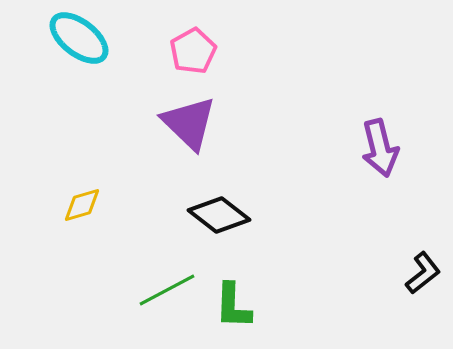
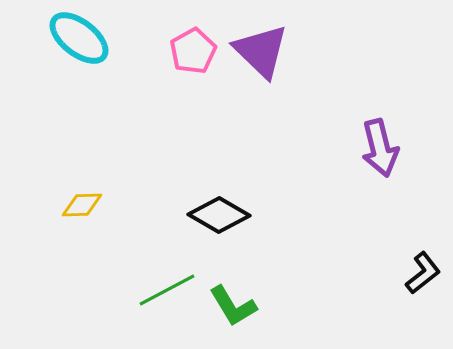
purple triangle: moved 72 px right, 72 px up
yellow diamond: rotated 15 degrees clockwise
black diamond: rotated 8 degrees counterclockwise
green L-shape: rotated 33 degrees counterclockwise
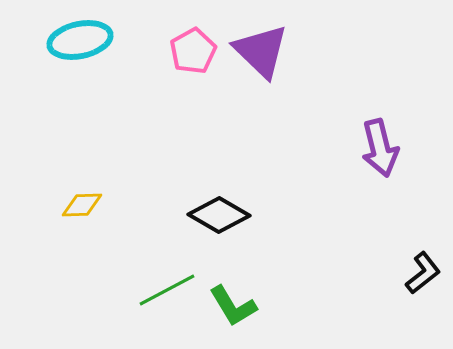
cyan ellipse: moved 1 px right, 2 px down; rotated 50 degrees counterclockwise
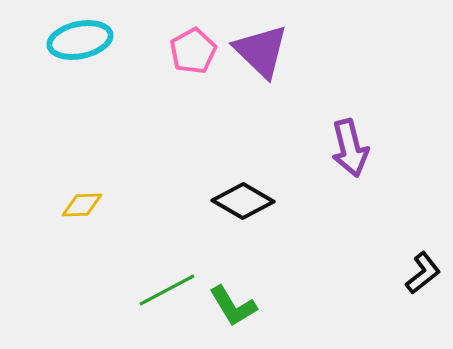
purple arrow: moved 30 px left
black diamond: moved 24 px right, 14 px up
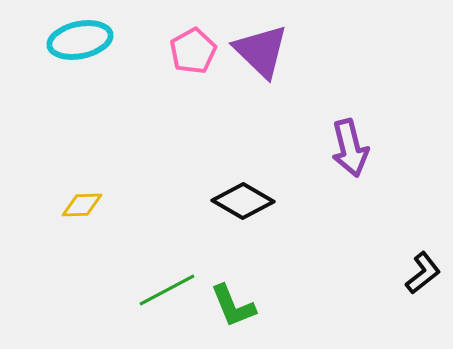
green L-shape: rotated 9 degrees clockwise
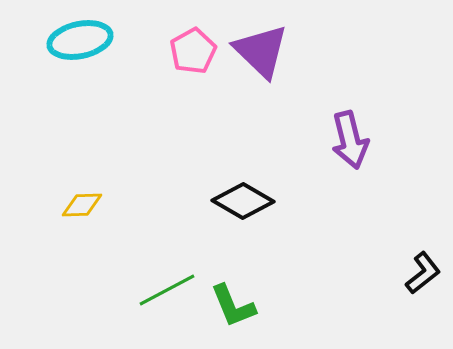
purple arrow: moved 8 px up
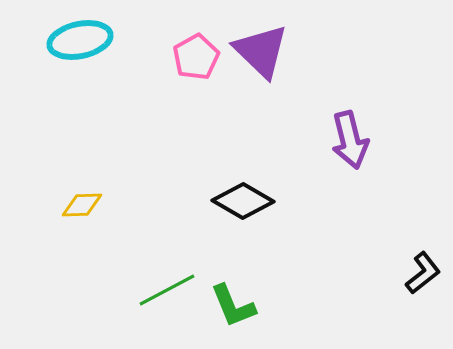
pink pentagon: moved 3 px right, 6 px down
